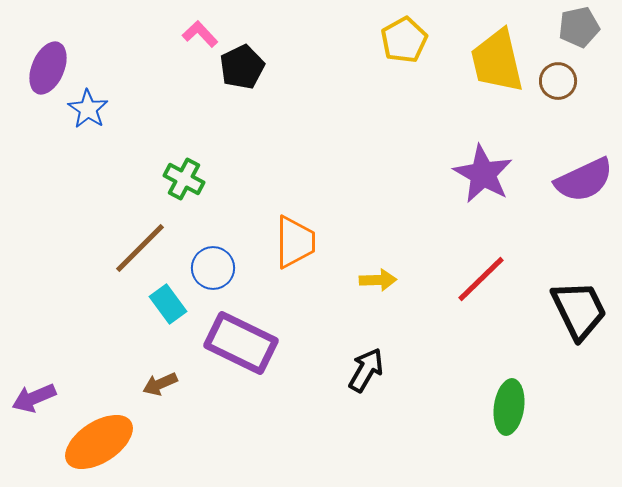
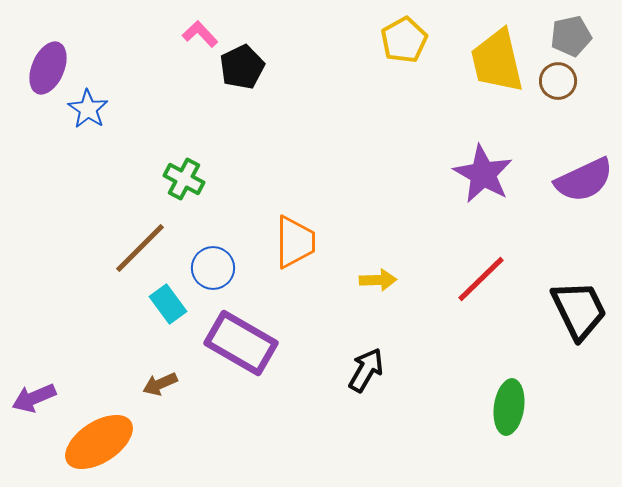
gray pentagon: moved 8 px left, 9 px down
purple rectangle: rotated 4 degrees clockwise
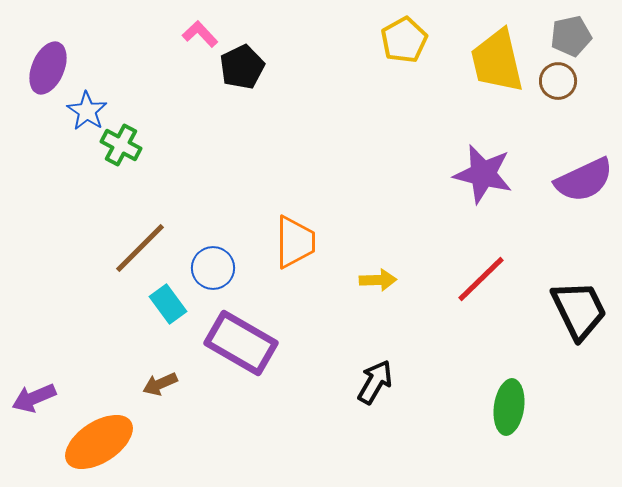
blue star: moved 1 px left, 2 px down
purple star: rotated 16 degrees counterclockwise
green cross: moved 63 px left, 34 px up
black arrow: moved 9 px right, 12 px down
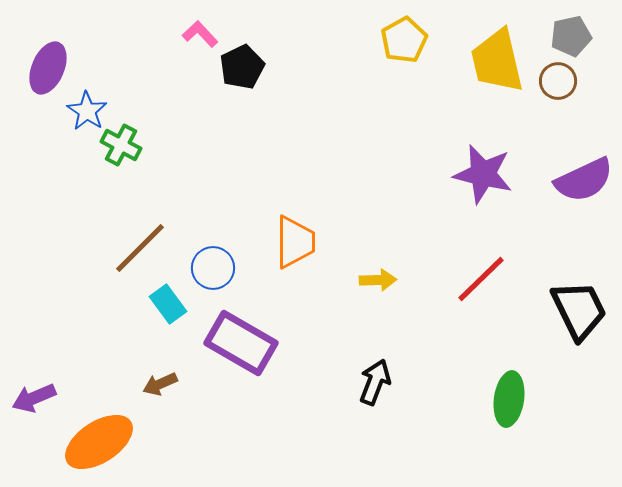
black arrow: rotated 9 degrees counterclockwise
green ellipse: moved 8 px up
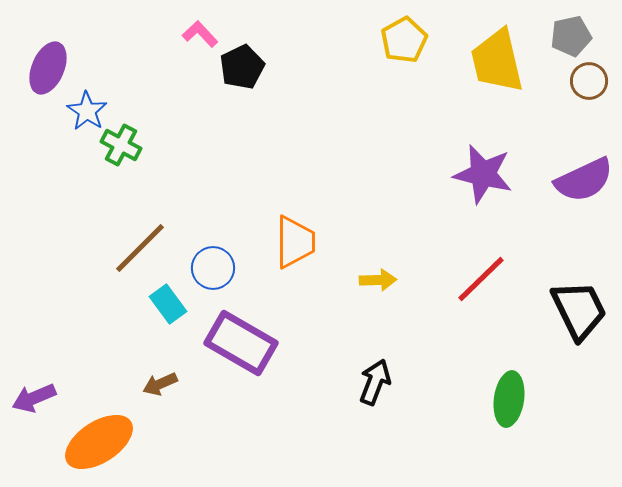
brown circle: moved 31 px right
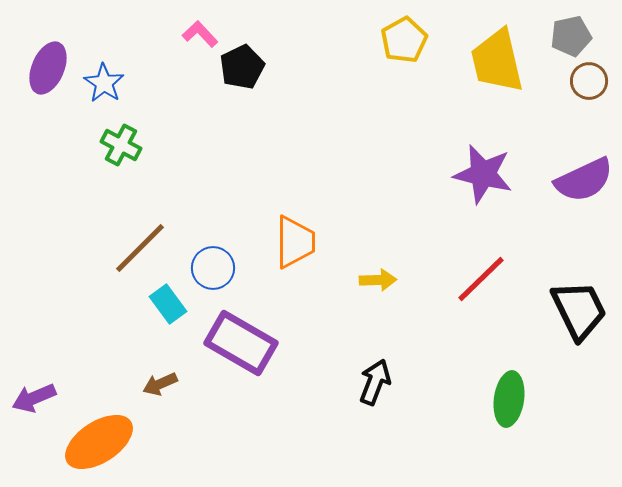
blue star: moved 17 px right, 28 px up
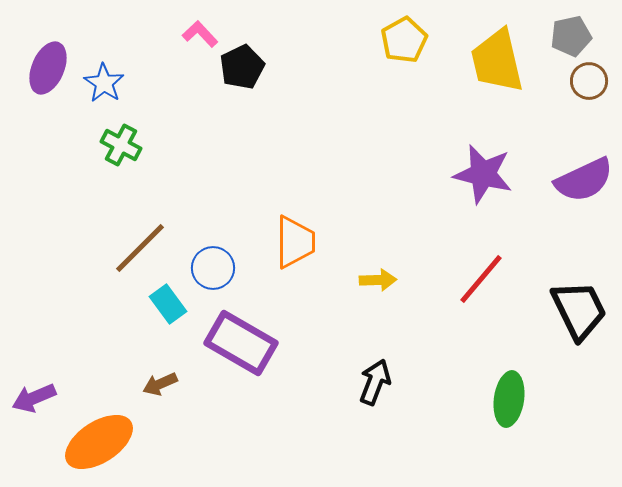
red line: rotated 6 degrees counterclockwise
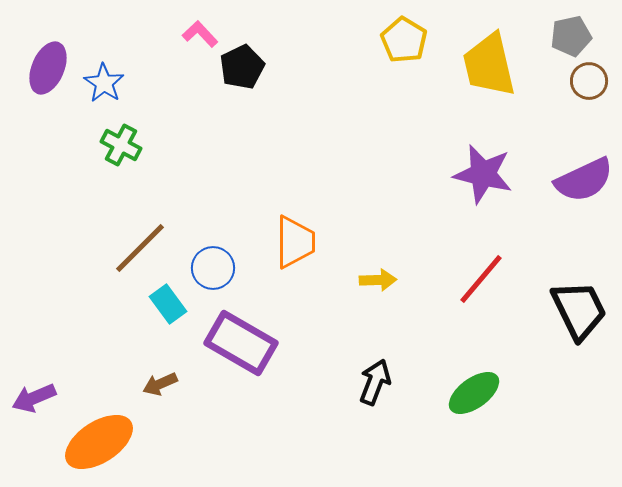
yellow pentagon: rotated 12 degrees counterclockwise
yellow trapezoid: moved 8 px left, 4 px down
green ellipse: moved 35 px left, 6 px up; rotated 46 degrees clockwise
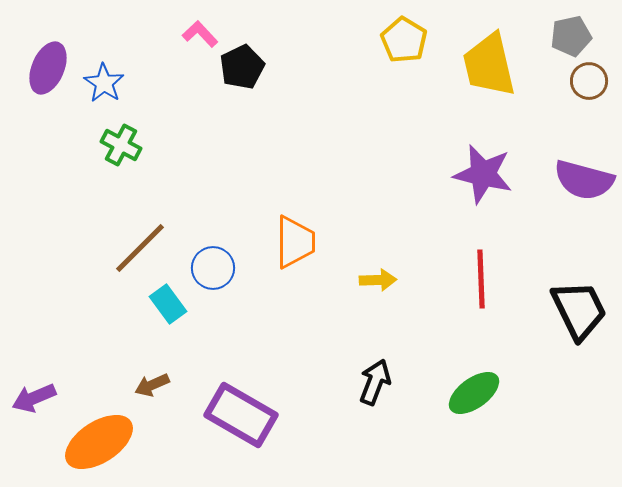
purple semicircle: rotated 40 degrees clockwise
red line: rotated 42 degrees counterclockwise
purple rectangle: moved 72 px down
brown arrow: moved 8 px left, 1 px down
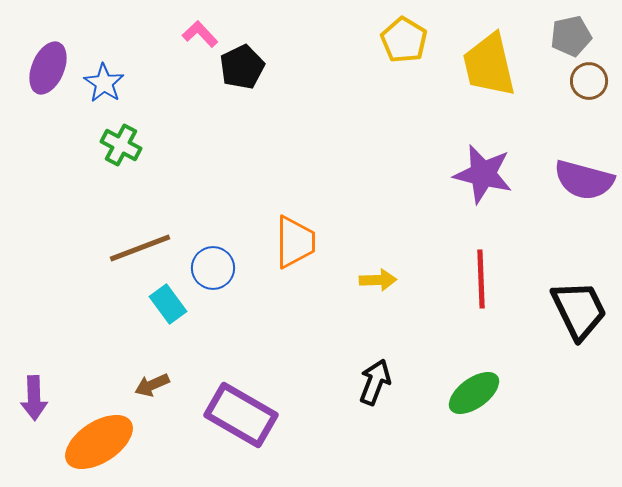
brown line: rotated 24 degrees clockwise
purple arrow: rotated 69 degrees counterclockwise
